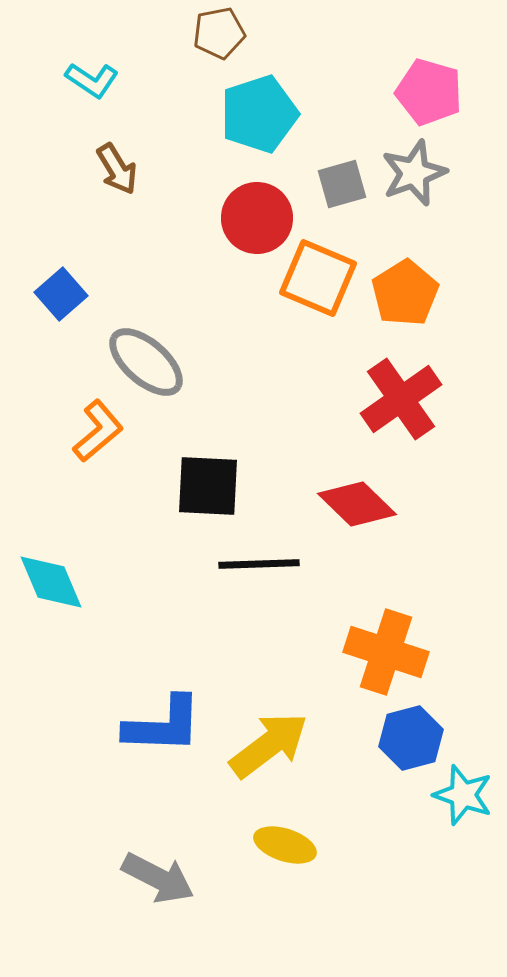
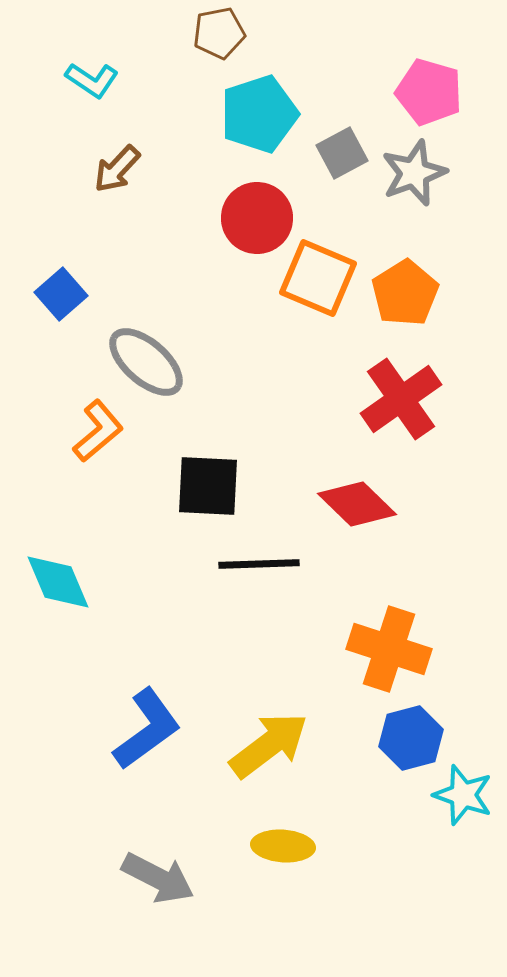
brown arrow: rotated 74 degrees clockwise
gray square: moved 31 px up; rotated 12 degrees counterclockwise
cyan diamond: moved 7 px right
orange cross: moved 3 px right, 3 px up
blue L-shape: moved 16 px left, 4 px down; rotated 38 degrees counterclockwise
yellow ellipse: moved 2 px left, 1 px down; rotated 14 degrees counterclockwise
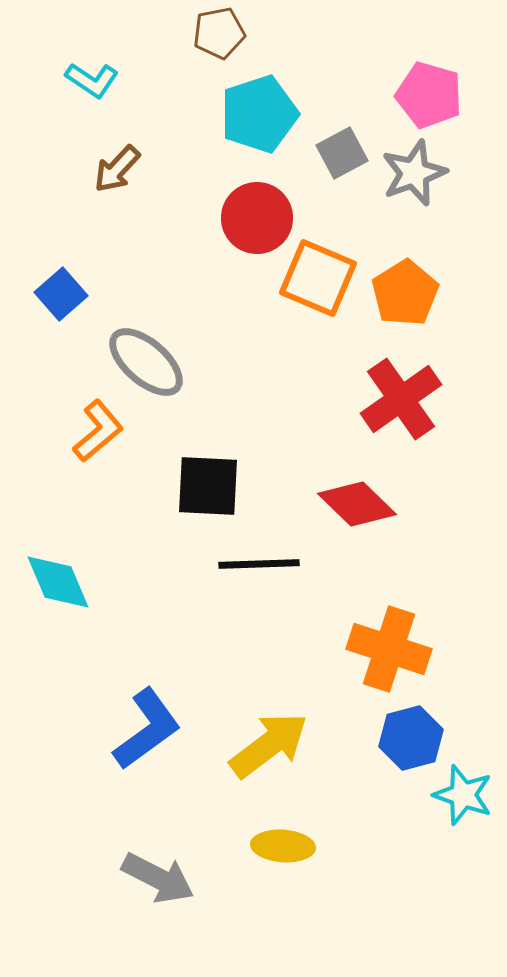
pink pentagon: moved 3 px down
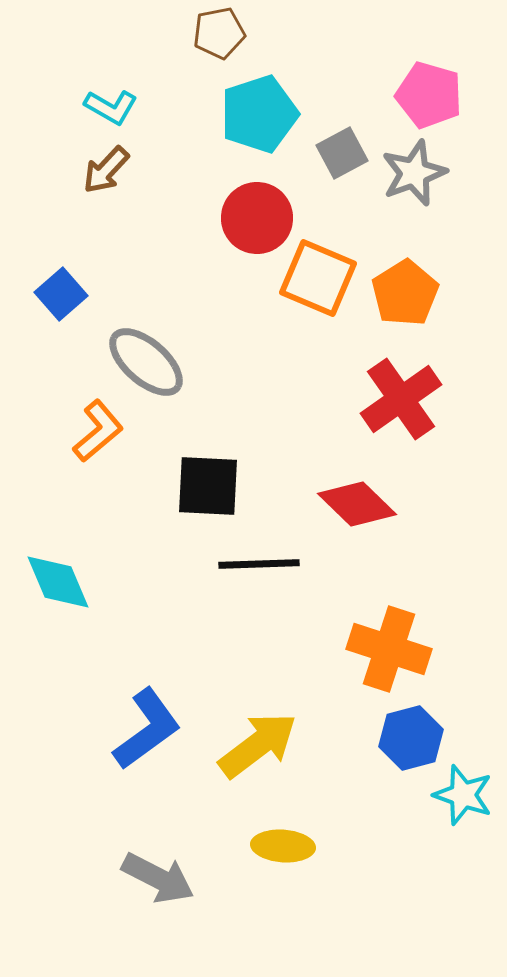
cyan L-shape: moved 19 px right, 27 px down; rotated 4 degrees counterclockwise
brown arrow: moved 11 px left, 1 px down
yellow arrow: moved 11 px left
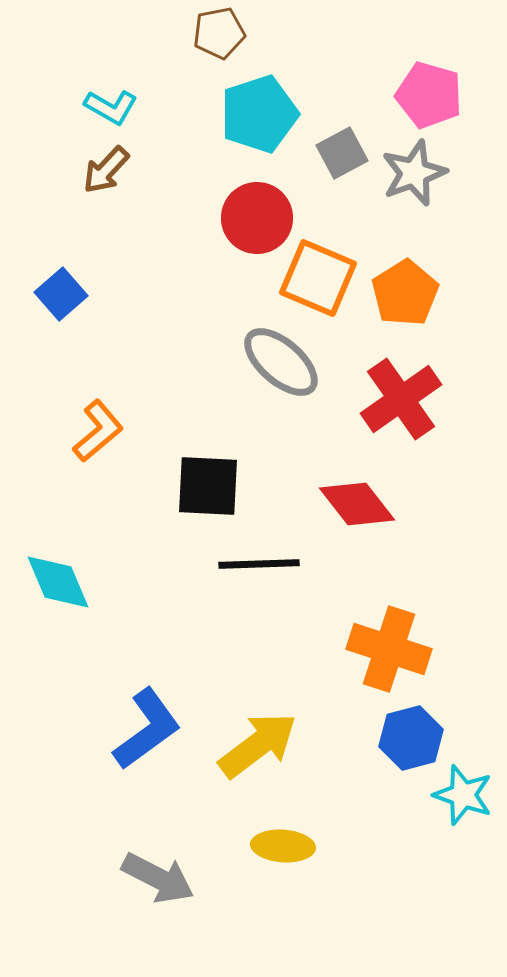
gray ellipse: moved 135 px right
red diamond: rotated 8 degrees clockwise
